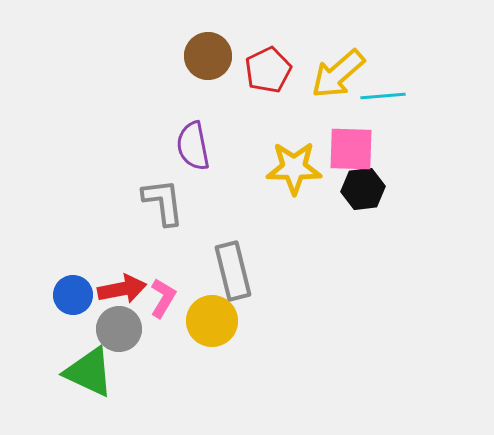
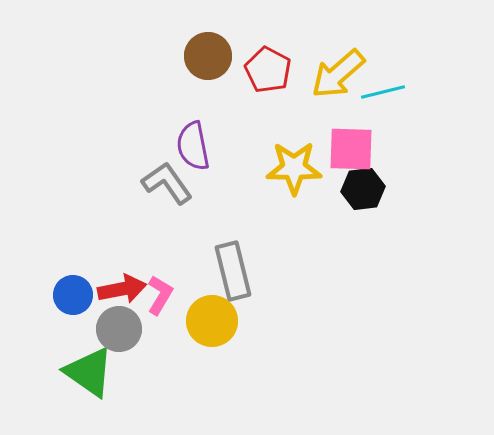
red pentagon: rotated 18 degrees counterclockwise
cyan line: moved 4 px up; rotated 9 degrees counterclockwise
gray L-shape: moved 4 px right, 19 px up; rotated 28 degrees counterclockwise
pink L-shape: moved 3 px left, 3 px up
green triangle: rotated 10 degrees clockwise
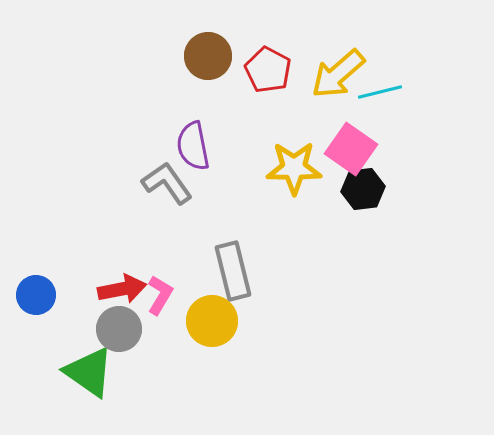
cyan line: moved 3 px left
pink square: rotated 33 degrees clockwise
blue circle: moved 37 px left
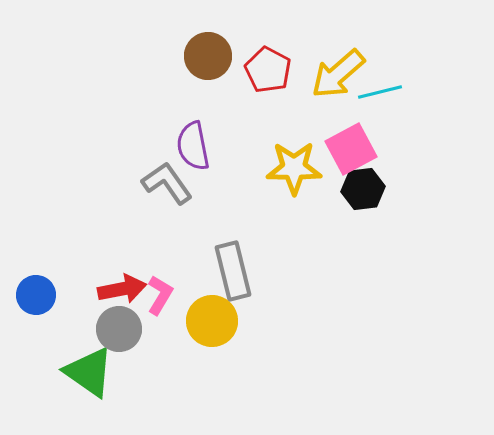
pink square: rotated 27 degrees clockwise
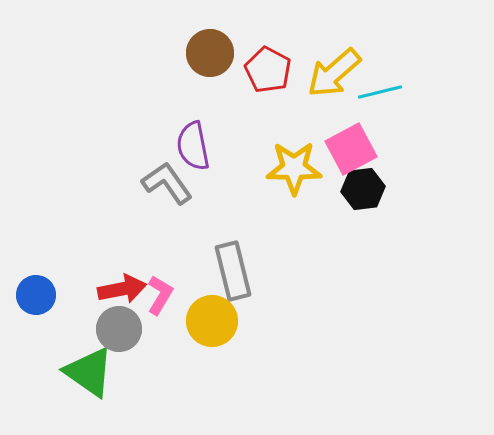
brown circle: moved 2 px right, 3 px up
yellow arrow: moved 4 px left, 1 px up
